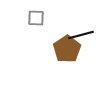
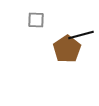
gray square: moved 2 px down
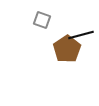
gray square: moved 6 px right; rotated 18 degrees clockwise
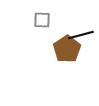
gray square: rotated 18 degrees counterclockwise
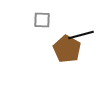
brown pentagon: rotated 8 degrees counterclockwise
